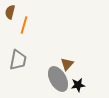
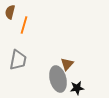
gray ellipse: rotated 15 degrees clockwise
black star: moved 1 px left, 3 px down
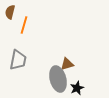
brown triangle: rotated 32 degrees clockwise
black star: rotated 16 degrees counterclockwise
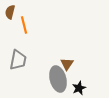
orange line: rotated 30 degrees counterclockwise
brown triangle: rotated 40 degrees counterclockwise
black star: moved 2 px right
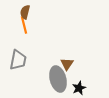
brown semicircle: moved 15 px right
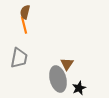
gray trapezoid: moved 1 px right, 2 px up
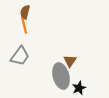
gray trapezoid: moved 1 px right, 2 px up; rotated 25 degrees clockwise
brown triangle: moved 3 px right, 3 px up
gray ellipse: moved 3 px right, 3 px up
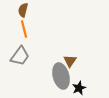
brown semicircle: moved 2 px left, 2 px up
orange line: moved 4 px down
